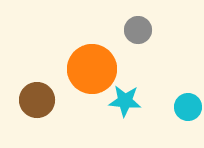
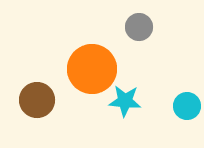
gray circle: moved 1 px right, 3 px up
cyan circle: moved 1 px left, 1 px up
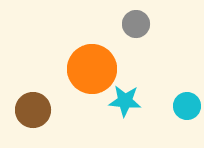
gray circle: moved 3 px left, 3 px up
brown circle: moved 4 px left, 10 px down
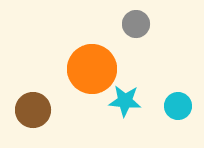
cyan circle: moved 9 px left
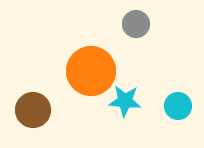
orange circle: moved 1 px left, 2 px down
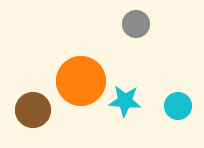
orange circle: moved 10 px left, 10 px down
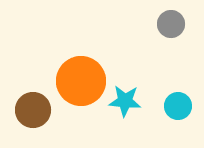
gray circle: moved 35 px right
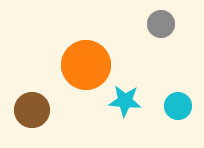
gray circle: moved 10 px left
orange circle: moved 5 px right, 16 px up
brown circle: moved 1 px left
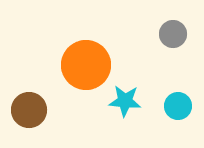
gray circle: moved 12 px right, 10 px down
brown circle: moved 3 px left
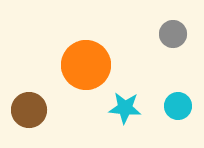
cyan star: moved 7 px down
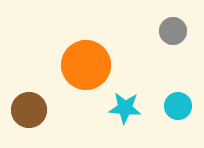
gray circle: moved 3 px up
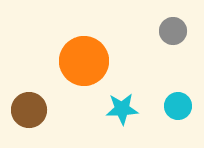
orange circle: moved 2 px left, 4 px up
cyan star: moved 3 px left, 1 px down; rotated 8 degrees counterclockwise
